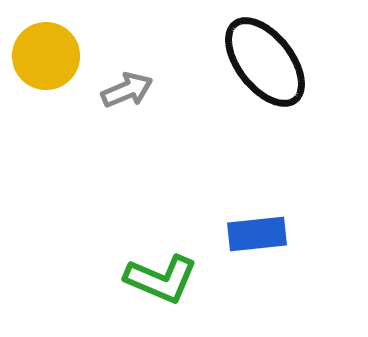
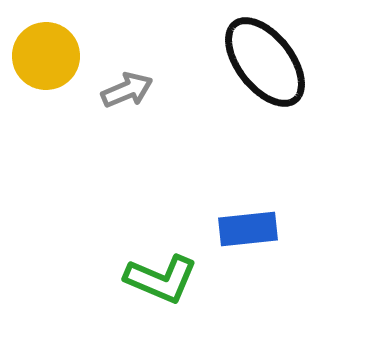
blue rectangle: moved 9 px left, 5 px up
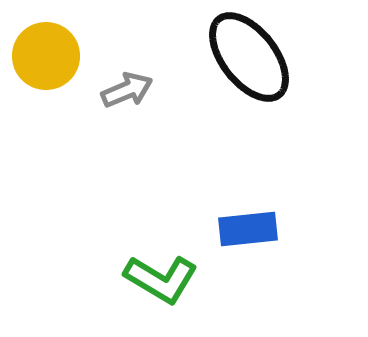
black ellipse: moved 16 px left, 5 px up
green L-shape: rotated 8 degrees clockwise
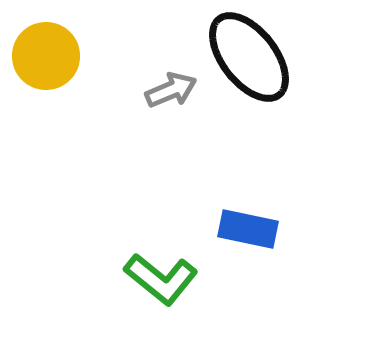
gray arrow: moved 44 px right
blue rectangle: rotated 18 degrees clockwise
green L-shape: rotated 8 degrees clockwise
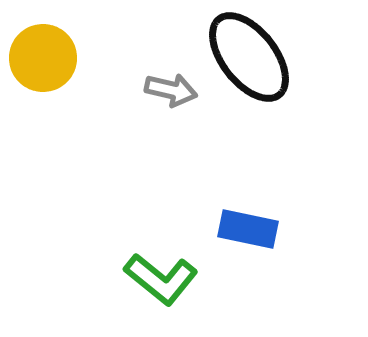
yellow circle: moved 3 px left, 2 px down
gray arrow: rotated 36 degrees clockwise
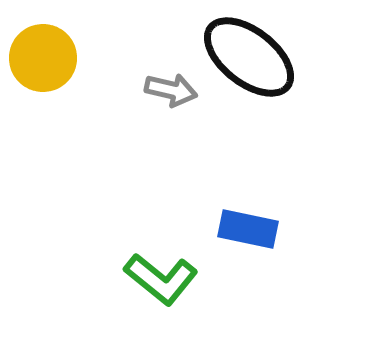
black ellipse: rotated 14 degrees counterclockwise
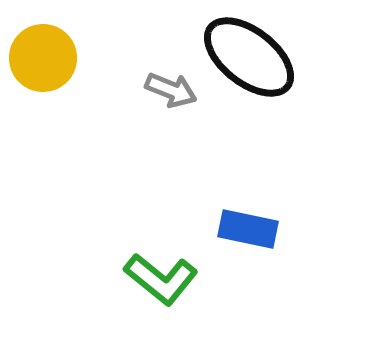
gray arrow: rotated 9 degrees clockwise
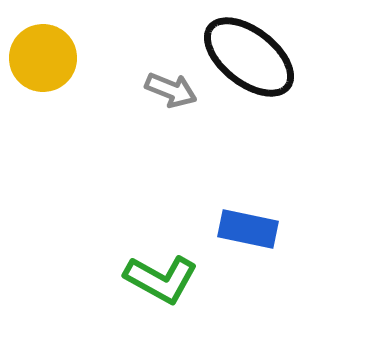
green L-shape: rotated 10 degrees counterclockwise
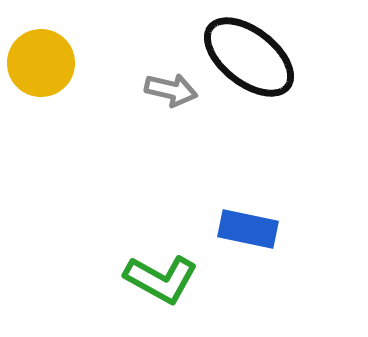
yellow circle: moved 2 px left, 5 px down
gray arrow: rotated 9 degrees counterclockwise
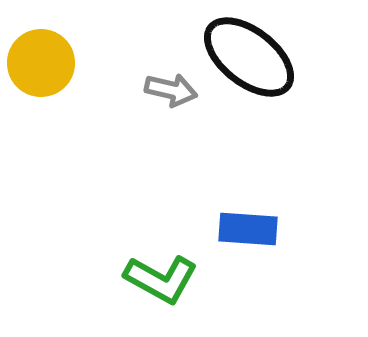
blue rectangle: rotated 8 degrees counterclockwise
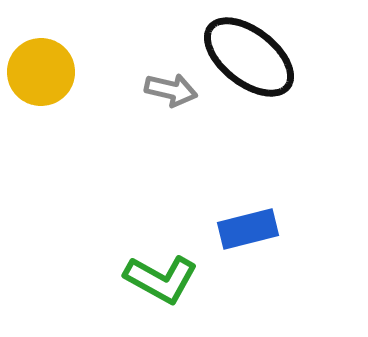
yellow circle: moved 9 px down
blue rectangle: rotated 18 degrees counterclockwise
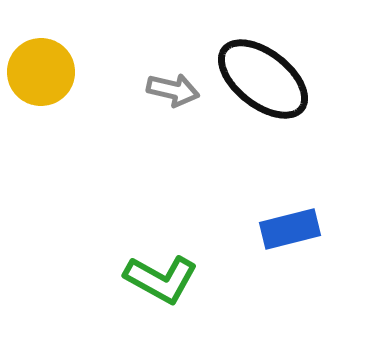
black ellipse: moved 14 px right, 22 px down
gray arrow: moved 2 px right
blue rectangle: moved 42 px right
